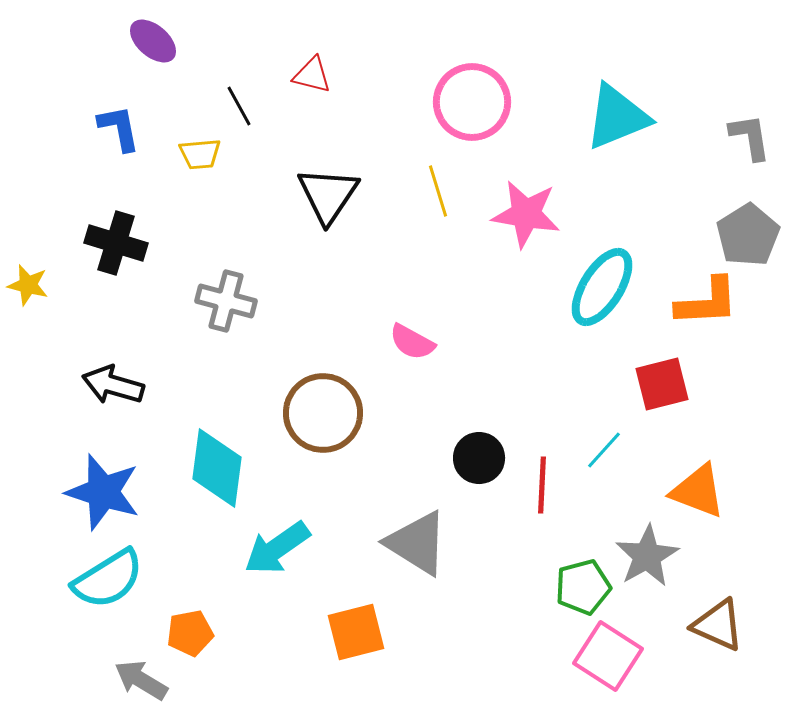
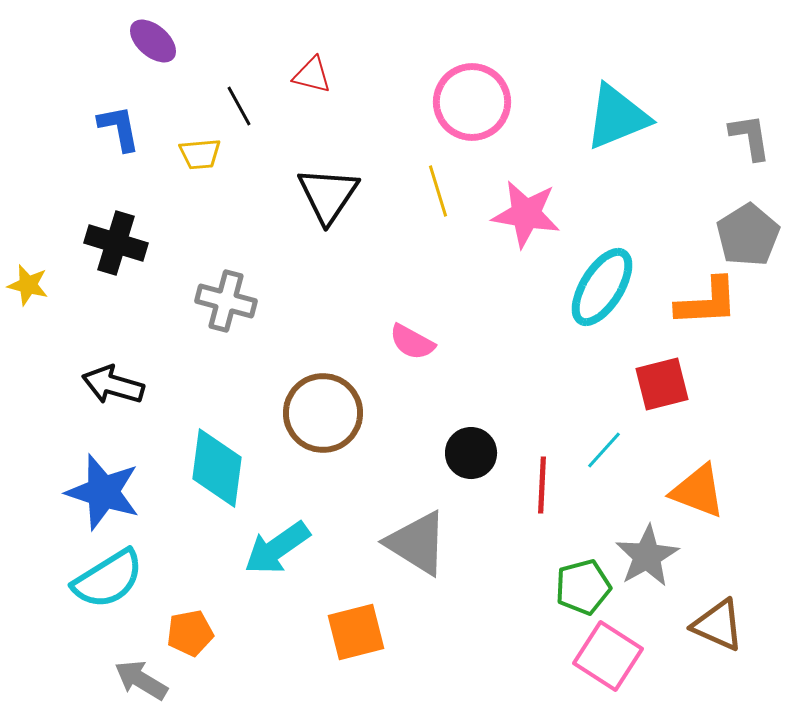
black circle: moved 8 px left, 5 px up
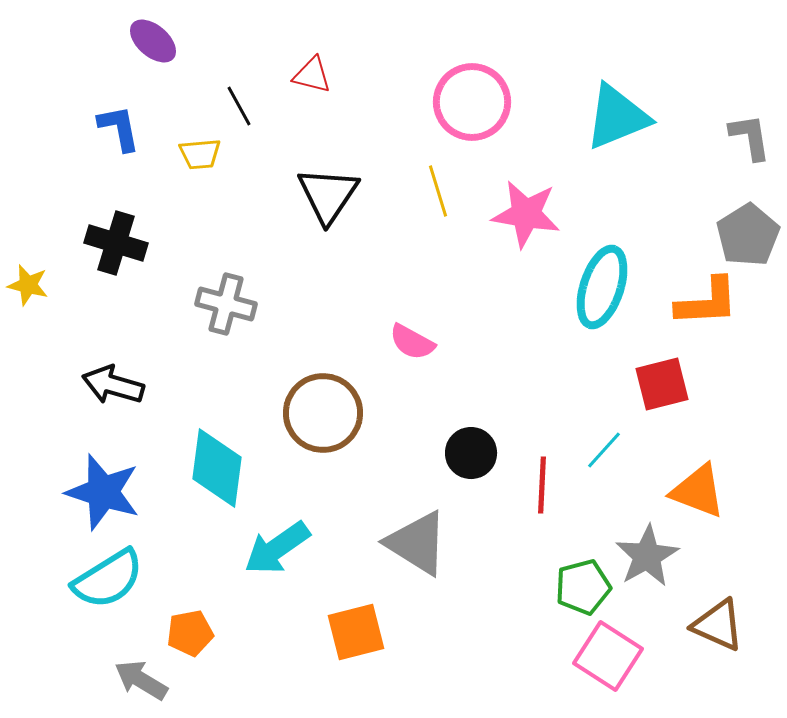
cyan ellipse: rotated 14 degrees counterclockwise
gray cross: moved 3 px down
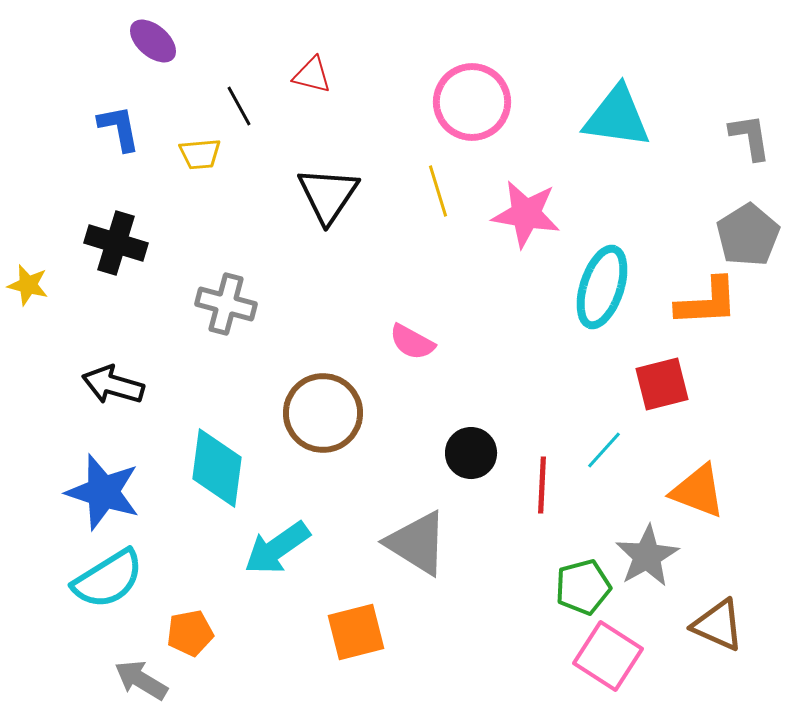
cyan triangle: rotated 30 degrees clockwise
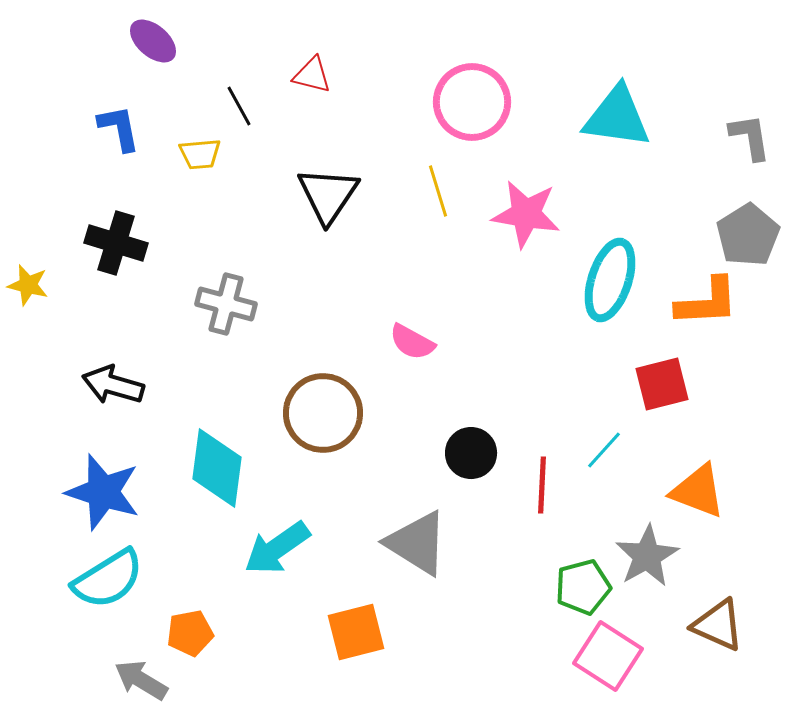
cyan ellipse: moved 8 px right, 7 px up
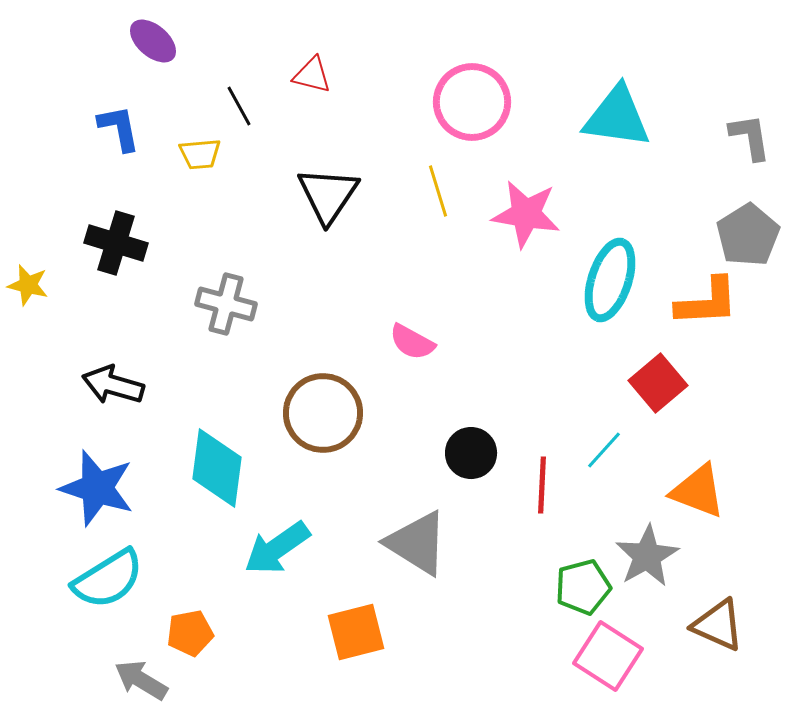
red square: moved 4 px left, 1 px up; rotated 26 degrees counterclockwise
blue star: moved 6 px left, 4 px up
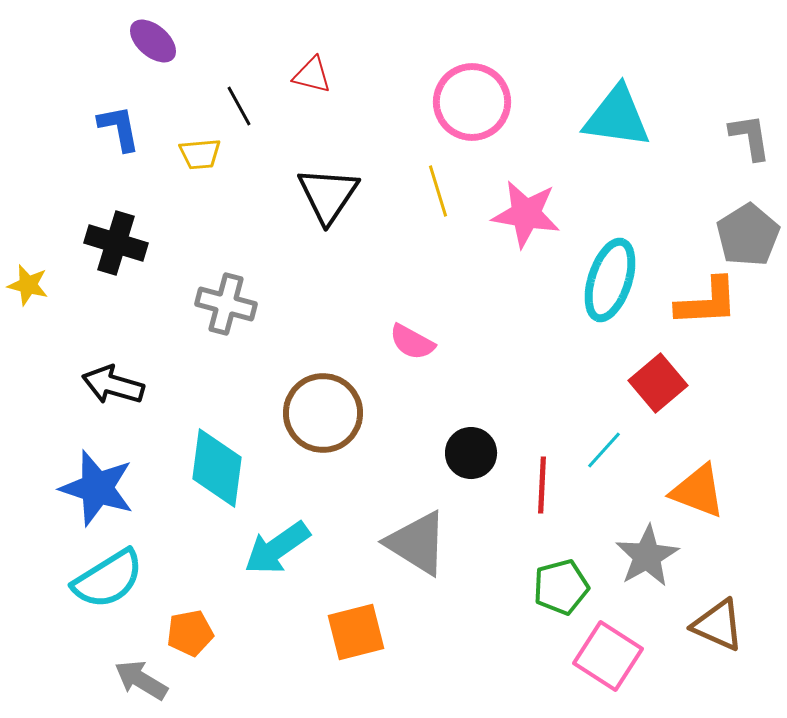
green pentagon: moved 22 px left
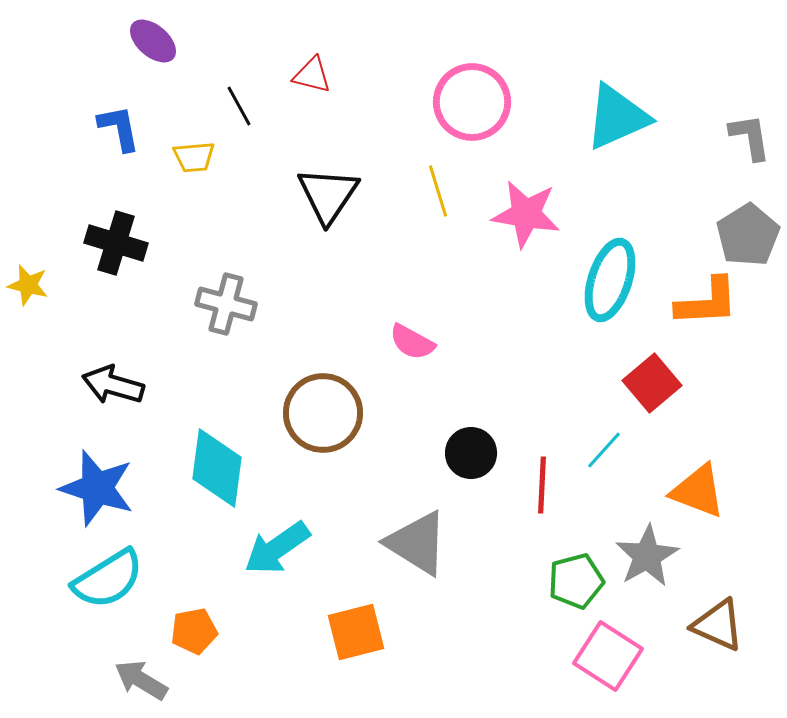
cyan triangle: rotated 32 degrees counterclockwise
yellow trapezoid: moved 6 px left, 3 px down
red square: moved 6 px left
green pentagon: moved 15 px right, 6 px up
orange pentagon: moved 4 px right, 2 px up
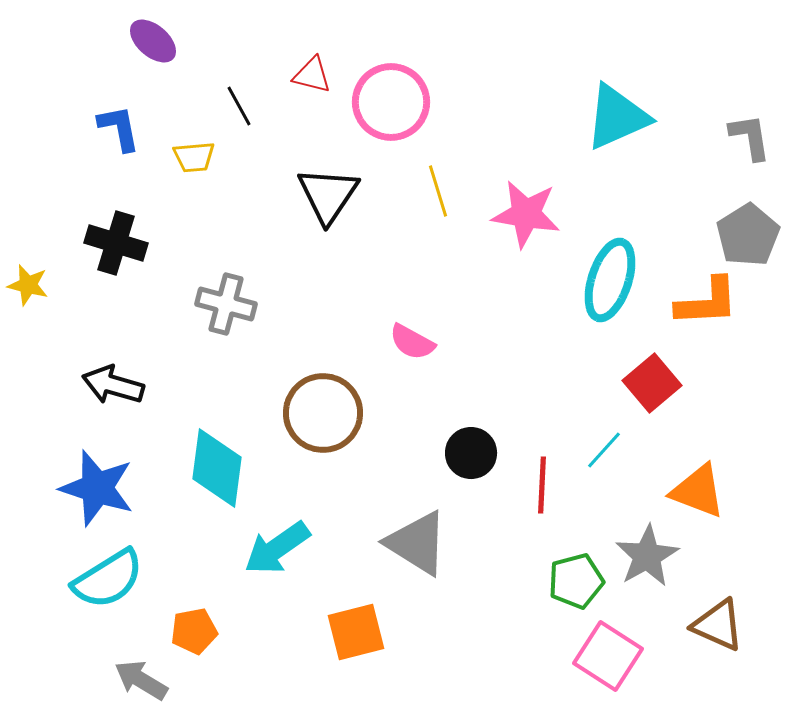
pink circle: moved 81 px left
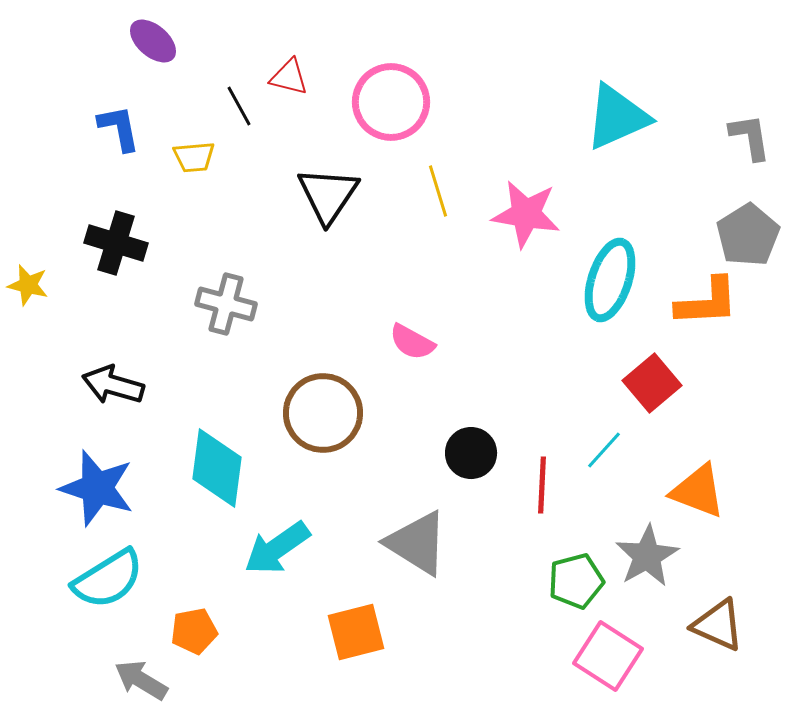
red triangle: moved 23 px left, 2 px down
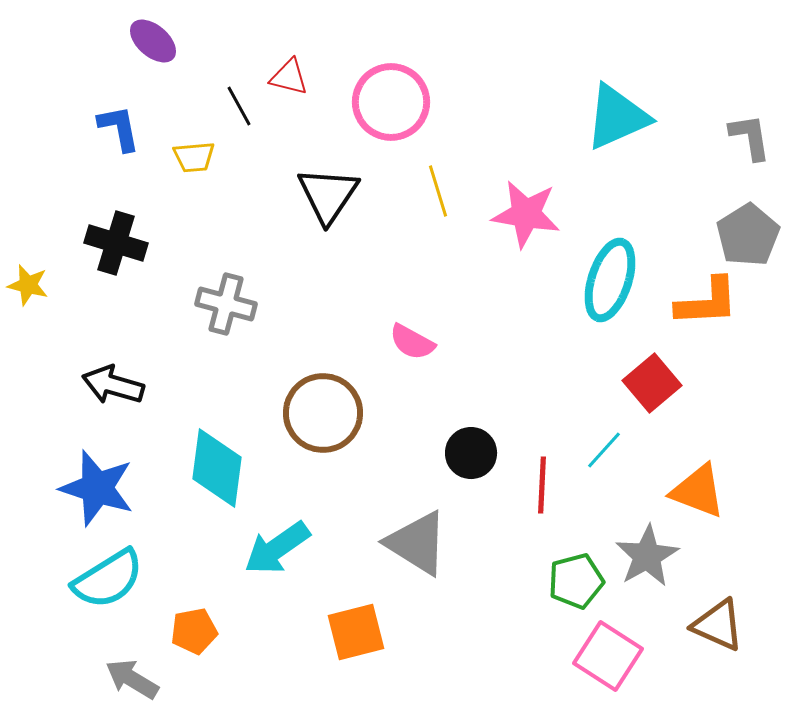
gray arrow: moved 9 px left, 1 px up
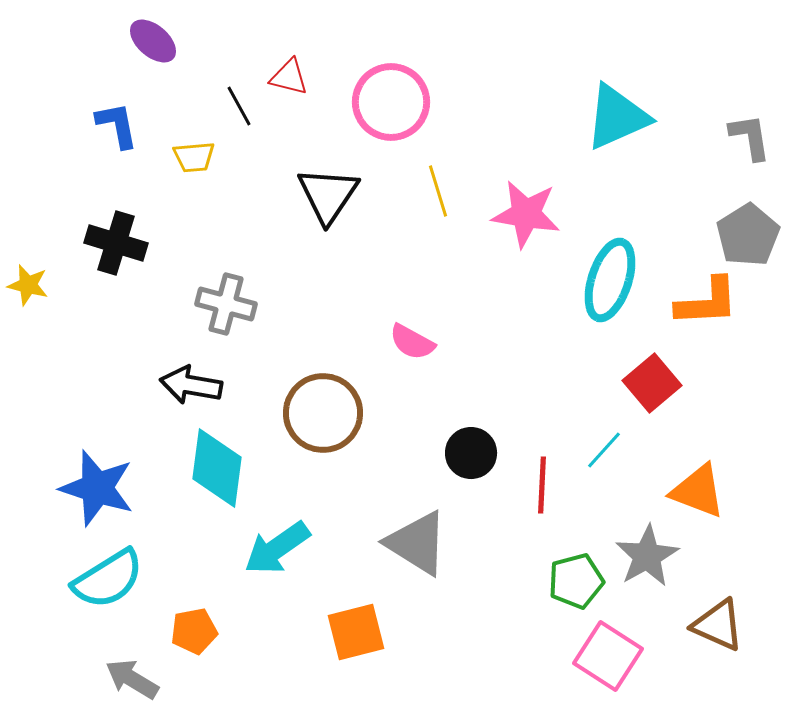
blue L-shape: moved 2 px left, 3 px up
black arrow: moved 78 px right; rotated 6 degrees counterclockwise
